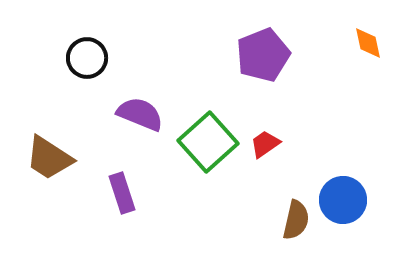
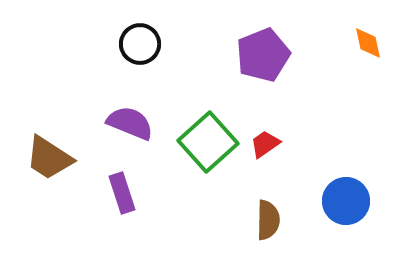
black circle: moved 53 px right, 14 px up
purple semicircle: moved 10 px left, 9 px down
blue circle: moved 3 px right, 1 px down
brown semicircle: moved 28 px left; rotated 12 degrees counterclockwise
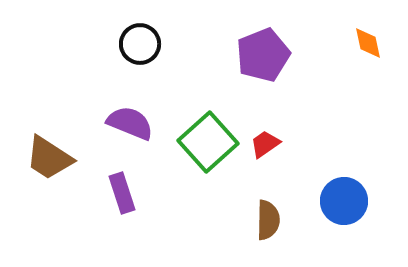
blue circle: moved 2 px left
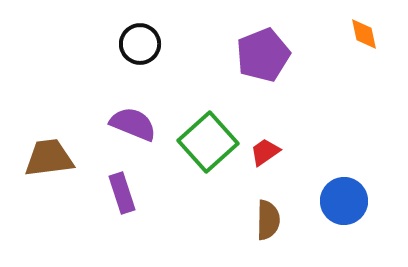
orange diamond: moved 4 px left, 9 px up
purple semicircle: moved 3 px right, 1 px down
red trapezoid: moved 8 px down
brown trapezoid: rotated 140 degrees clockwise
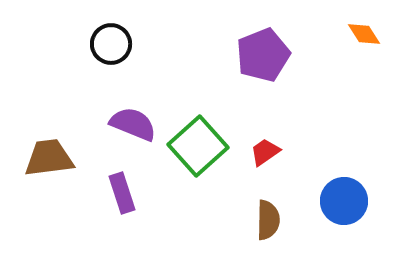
orange diamond: rotated 20 degrees counterclockwise
black circle: moved 29 px left
green square: moved 10 px left, 4 px down
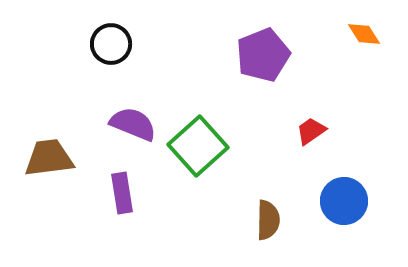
red trapezoid: moved 46 px right, 21 px up
purple rectangle: rotated 9 degrees clockwise
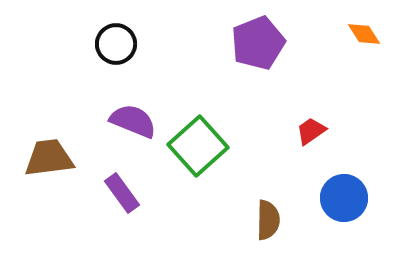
black circle: moved 5 px right
purple pentagon: moved 5 px left, 12 px up
purple semicircle: moved 3 px up
purple rectangle: rotated 27 degrees counterclockwise
blue circle: moved 3 px up
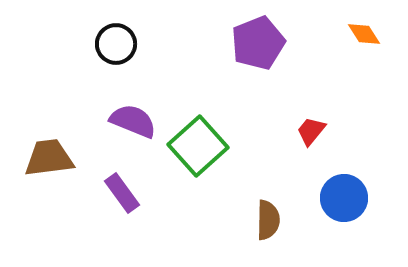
red trapezoid: rotated 16 degrees counterclockwise
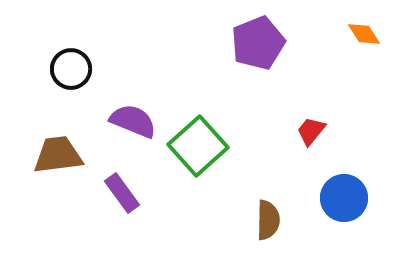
black circle: moved 45 px left, 25 px down
brown trapezoid: moved 9 px right, 3 px up
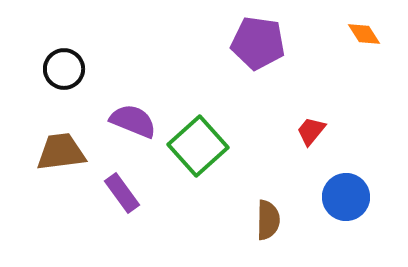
purple pentagon: rotated 30 degrees clockwise
black circle: moved 7 px left
brown trapezoid: moved 3 px right, 3 px up
blue circle: moved 2 px right, 1 px up
